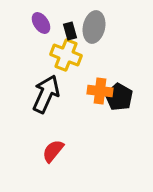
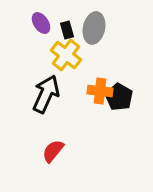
gray ellipse: moved 1 px down
black rectangle: moved 3 px left, 1 px up
yellow cross: rotated 16 degrees clockwise
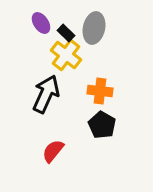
black rectangle: moved 1 px left, 3 px down; rotated 30 degrees counterclockwise
black pentagon: moved 17 px left, 28 px down
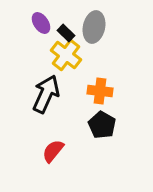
gray ellipse: moved 1 px up
